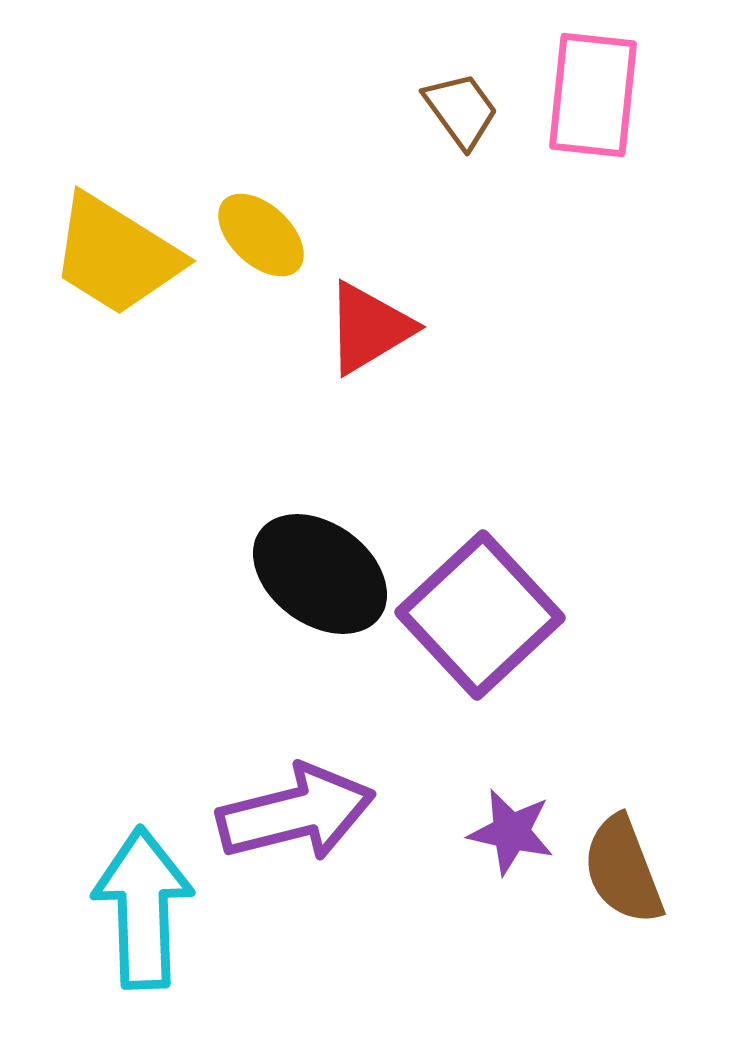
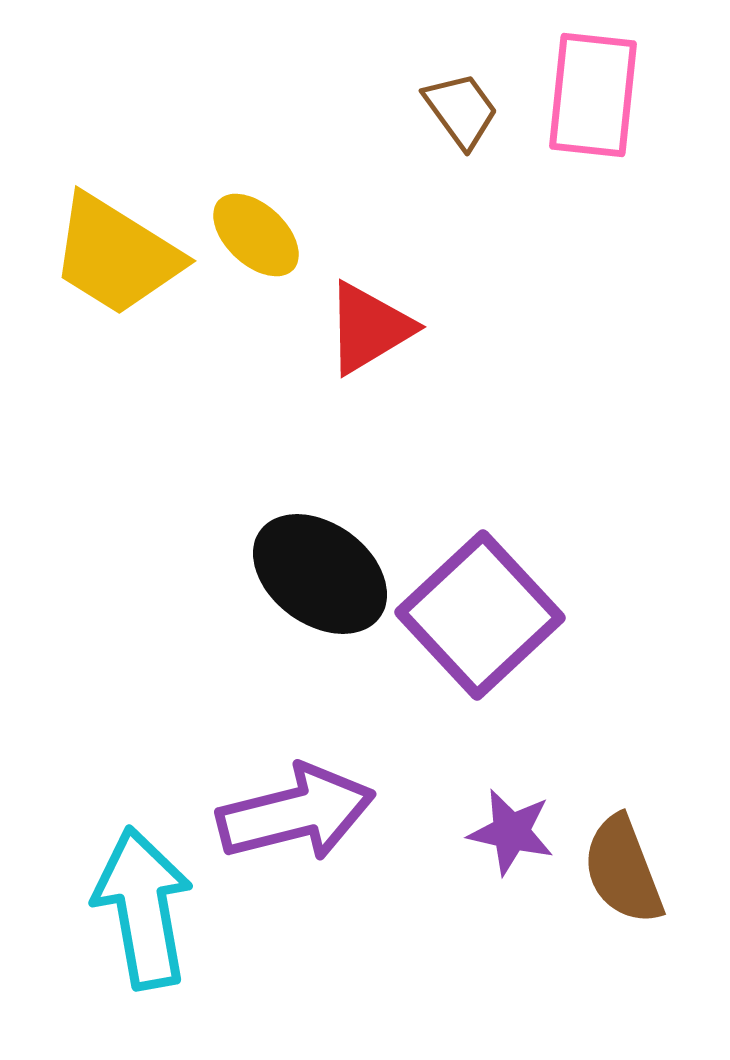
yellow ellipse: moved 5 px left
cyan arrow: rotated 8 degrees counterclockwise
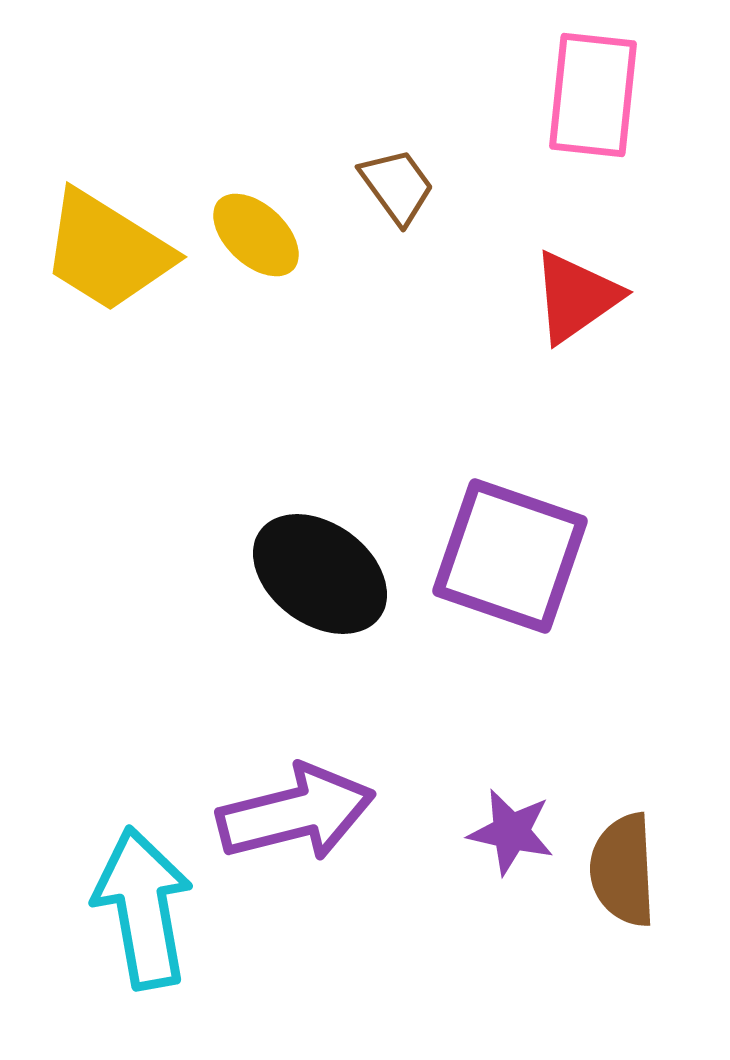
brown trapezoid: moved 64 px left, 76 px down
yellow trapezoid: moved 9 px left, 4 px up
red triangle: moved 207 px right, 31 px up; rotated 4 degrees counterclockwise
purple square: moved 30 px right, 59 px up; rotated 28 degrees counterclockwise
brown semicircle: rotated 18 degrees clockwise
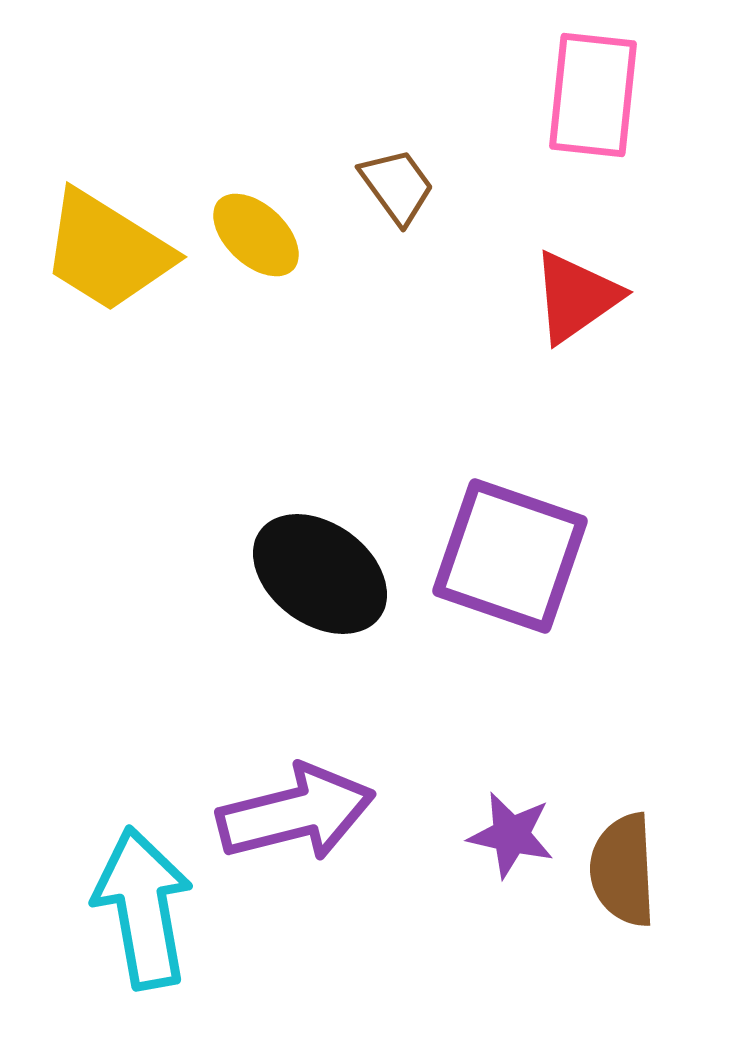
purple star: moved 3 px down
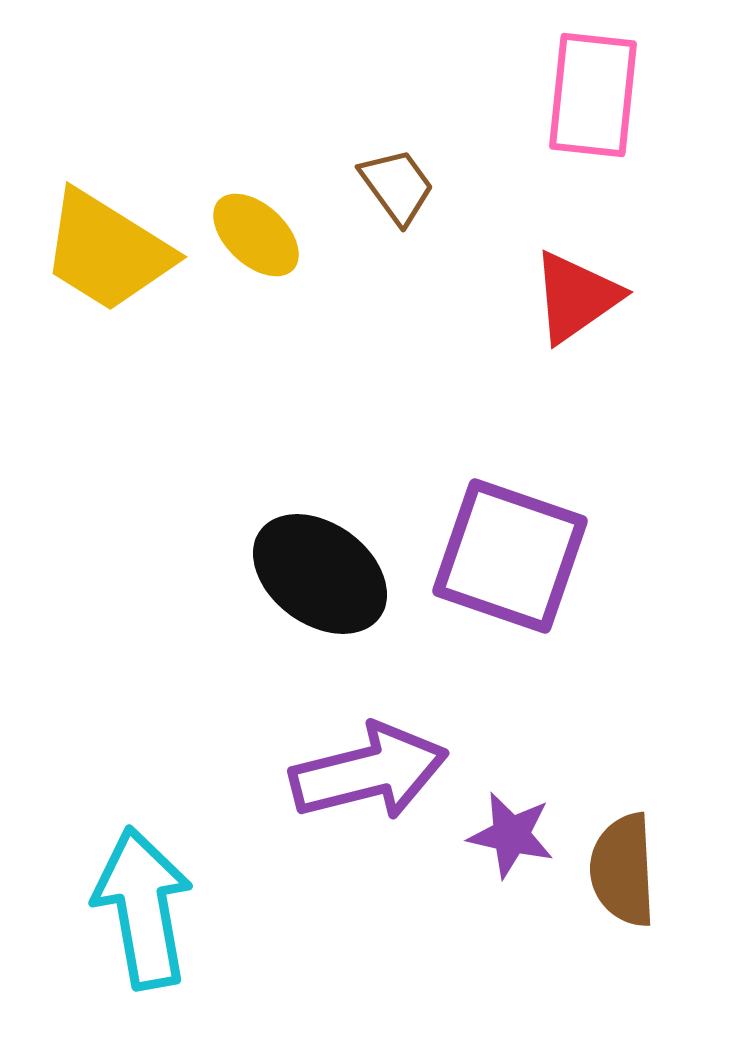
purple arrow: moved 73 px right, 41 px up
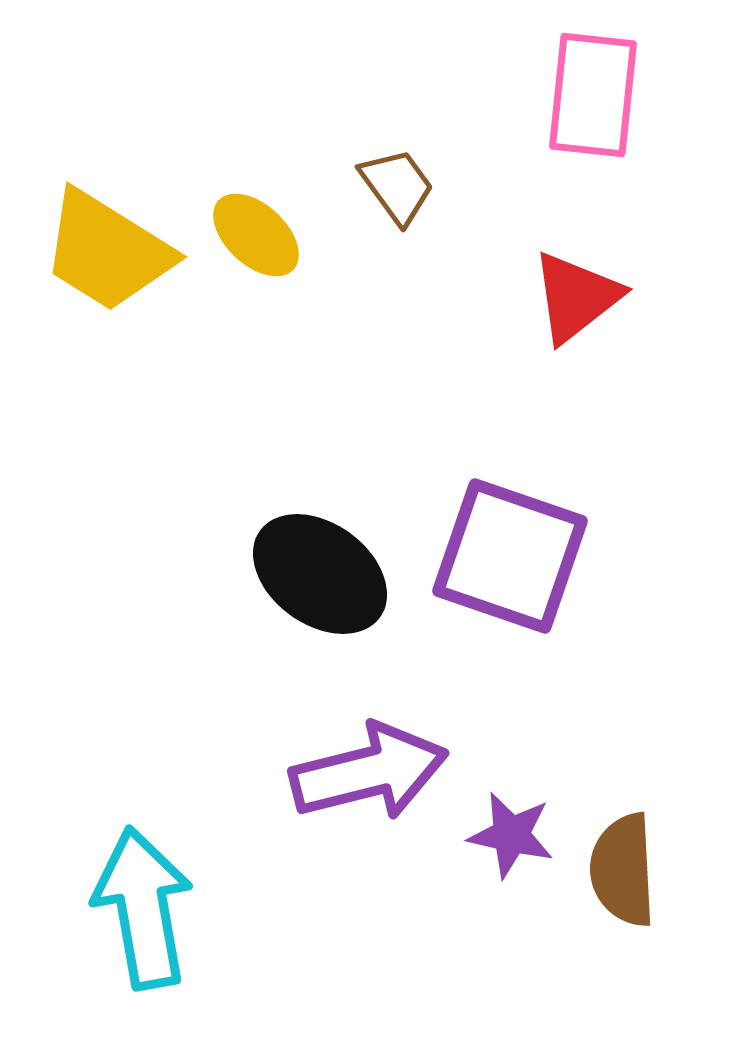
red triangle: rotated 3 degrees counterclockwise
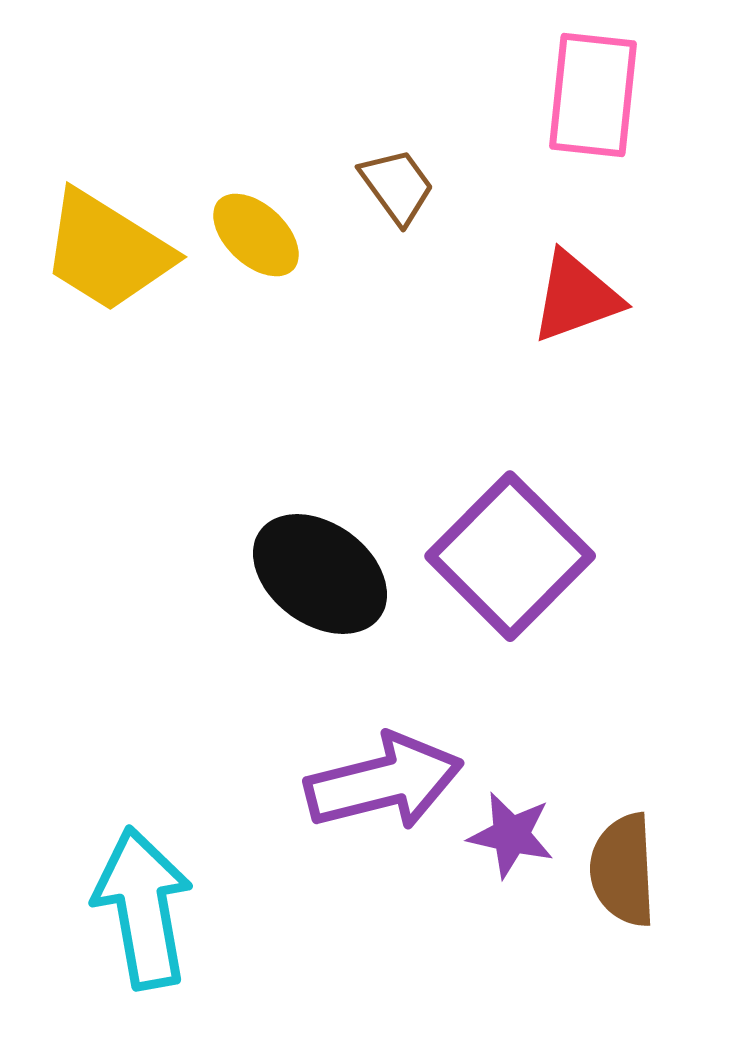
red triangle: rotated 18 degrees clockwise
purple square: rotated 26 degrees clockwise
purple arrow: moved 15 px right, 10 px down
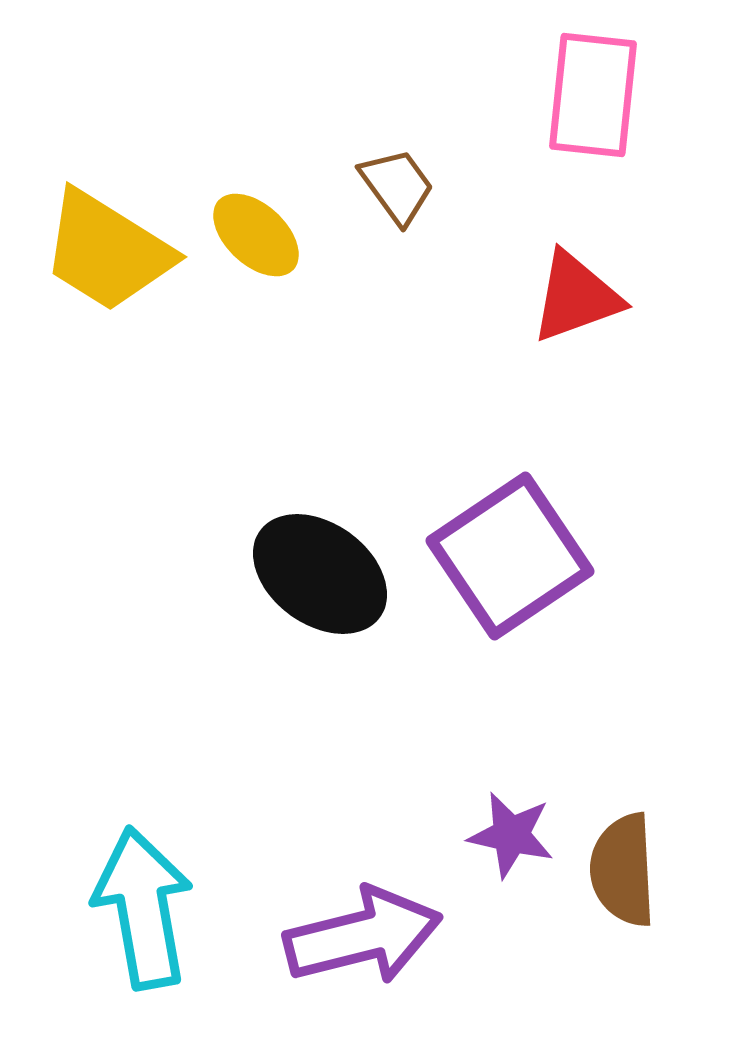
purple square: rotated 11 degrees clockwise
purple arrow: moved 21 px left, 154 px down
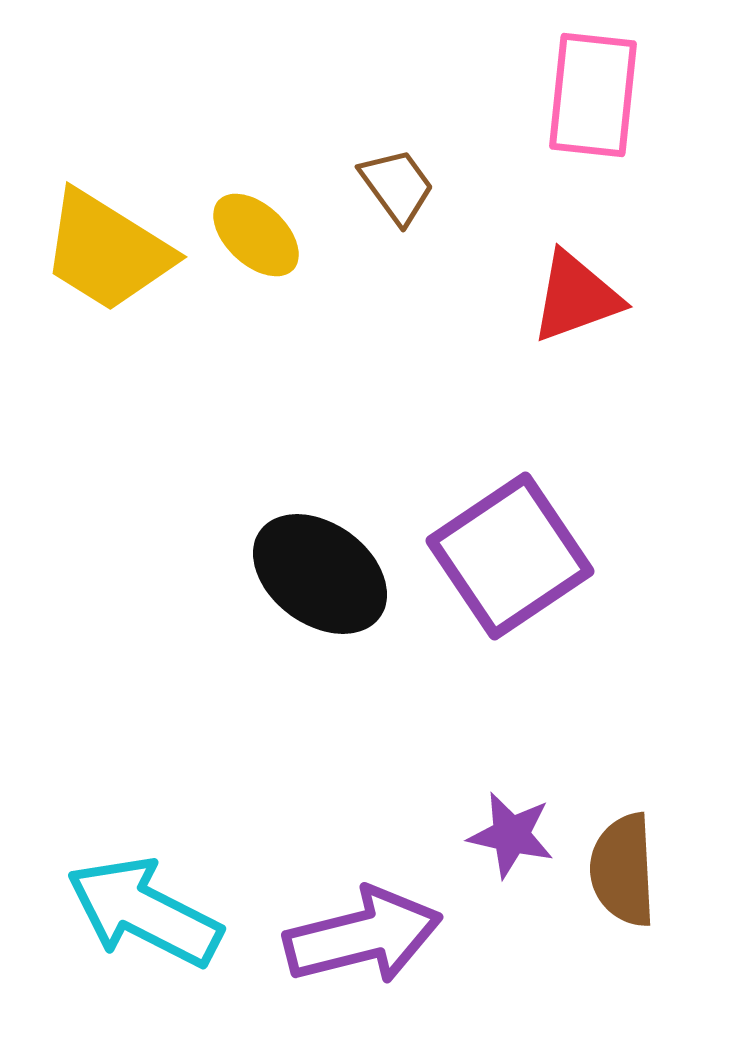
cyan arrow: moved 1 px right, 4 px down; rotated 53 degrees counterclockwise
